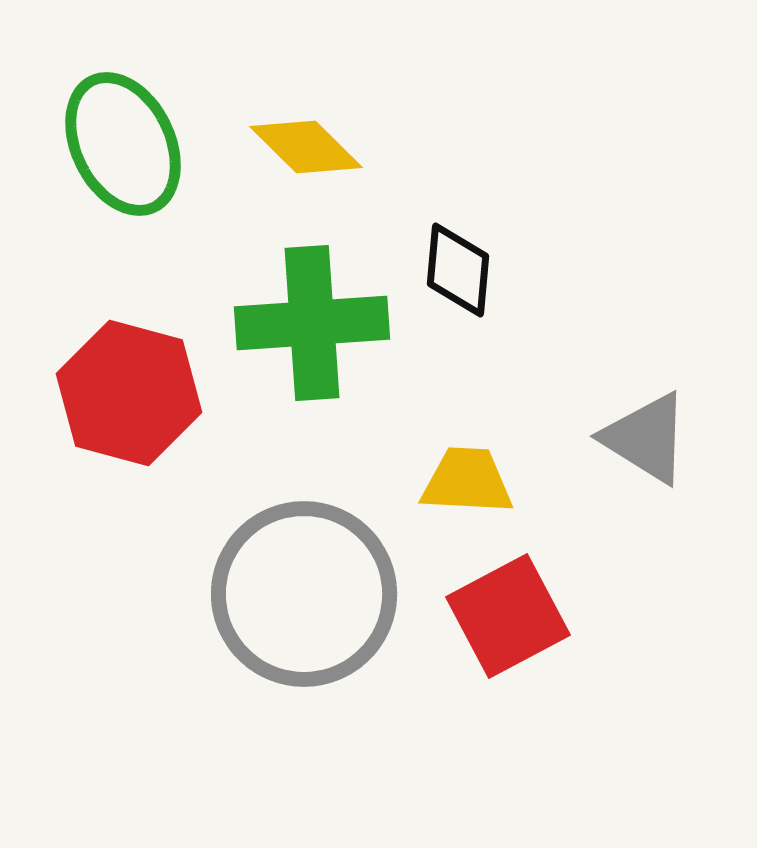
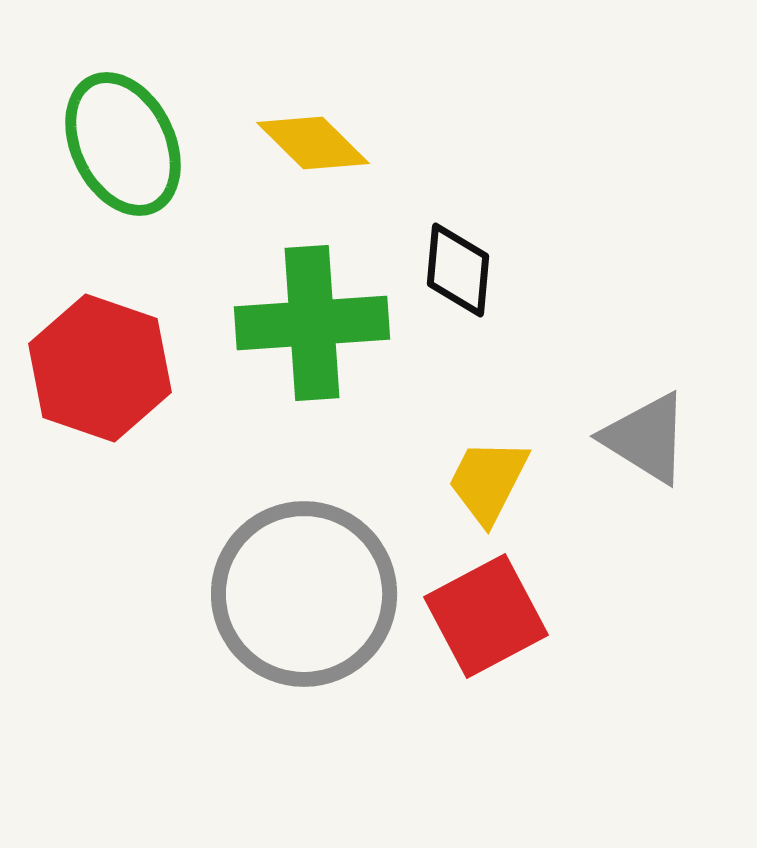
yellow diamond: moved 7 px right, 4 px up
red hexagon: moved 29 px left, 25 px up; rotated 4 degrees clockwise
yellow trapezoid: moved 21 px right; rotated 66 degrees counterclockwise
red square: moved 22 px left
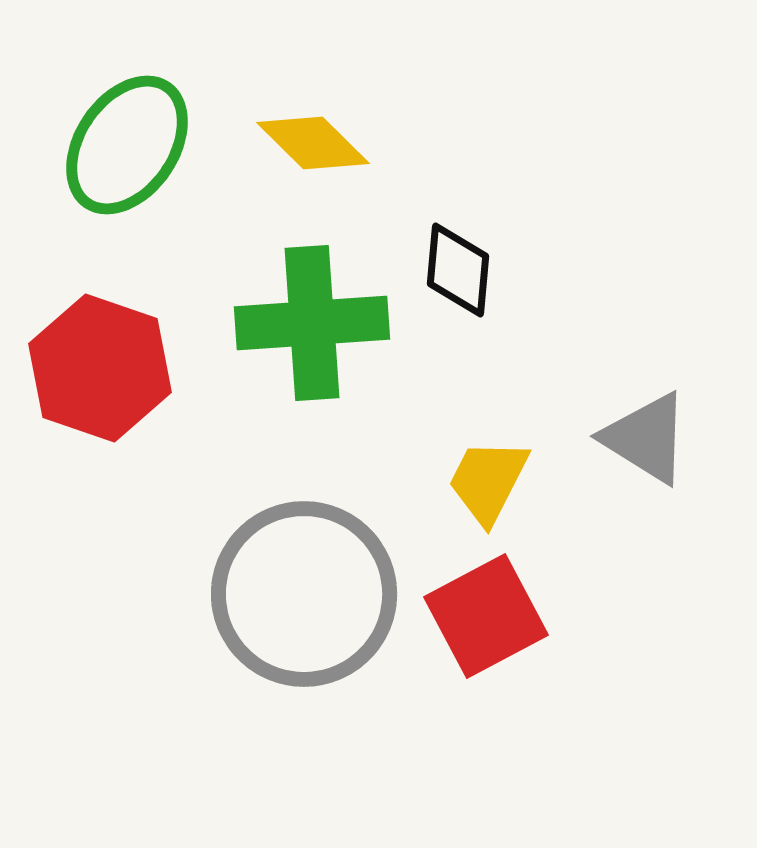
green ellipse: moved 4 px right, 1 px down; rotated 60 degrees clockwise
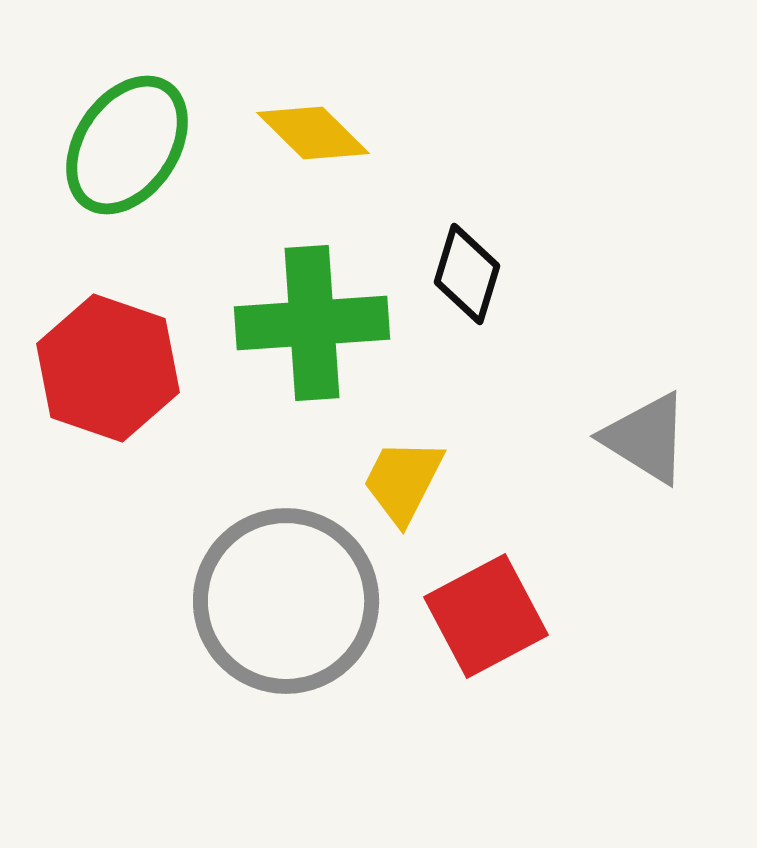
yellow diamond: moved 10 px up
black diamond: moved 9 px right, 4 px down; rotated 12 degrees clockwise
red hexagon: moved 8 px right
yellow trapezoid: moved 85 px left
gray circle: moved 18 px left, 7 px down
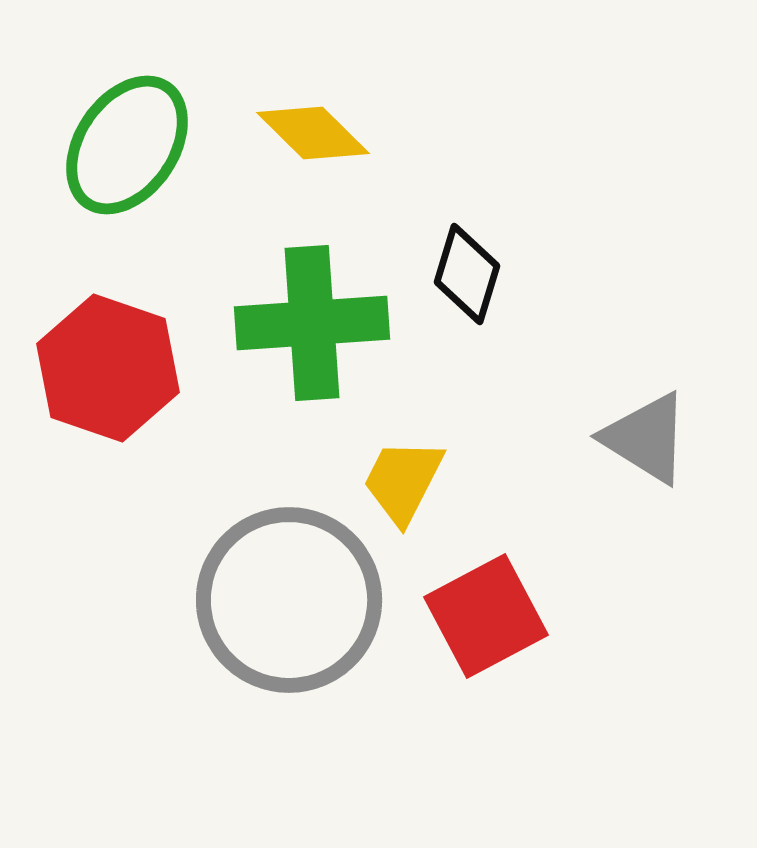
gray circle: moved 3 px right, 1 px up
